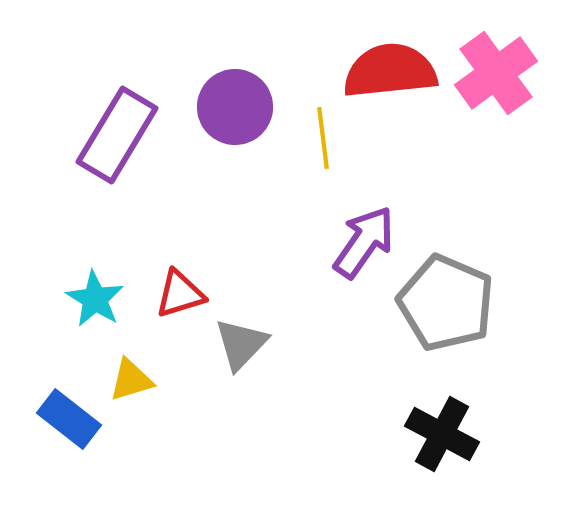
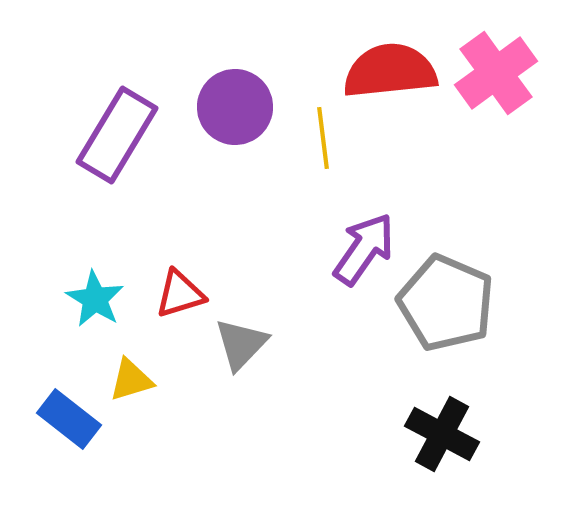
purple arrow: moved 7 px down
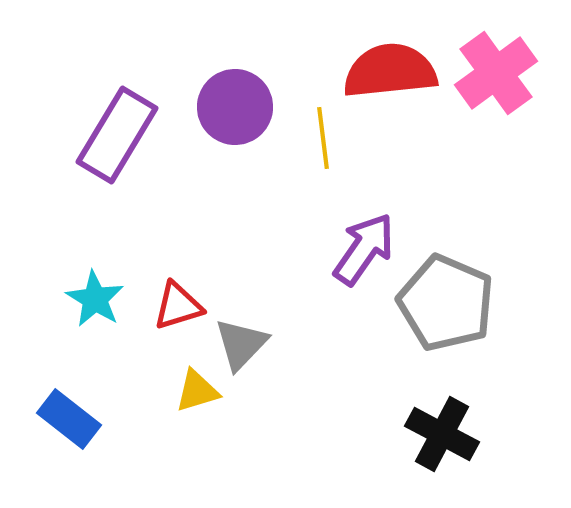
red triangle: moved 2 px left, 12 px down
yellow triangle: moved 66 px right, 11 px down
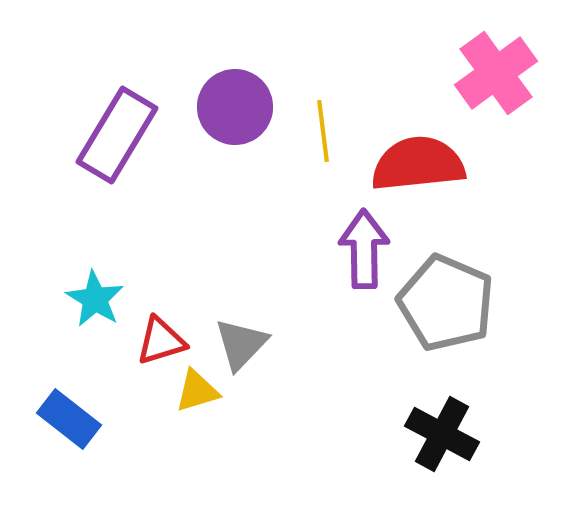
red semicircle: moved 28 px right, 93 px down
yellow line: moved 7 px up
purple arrow: rotated 36 degrees counterclockwise
red triangle: moved 17 px left, 35 px down
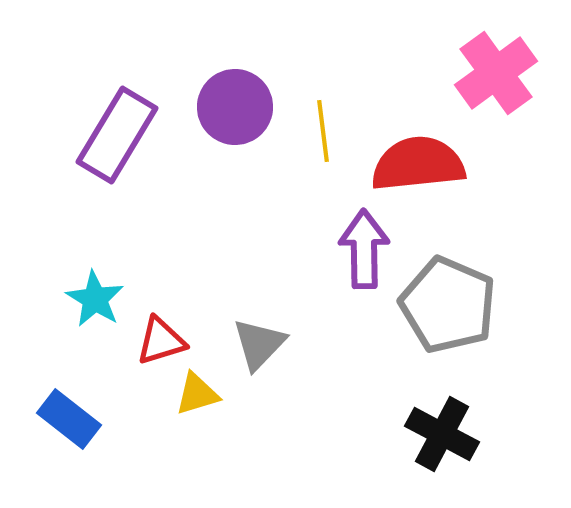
gray pentagon: moved 2 px right, 2 px down
gray triangle: moved 18 px right
yellow triangle: moved 3 px down
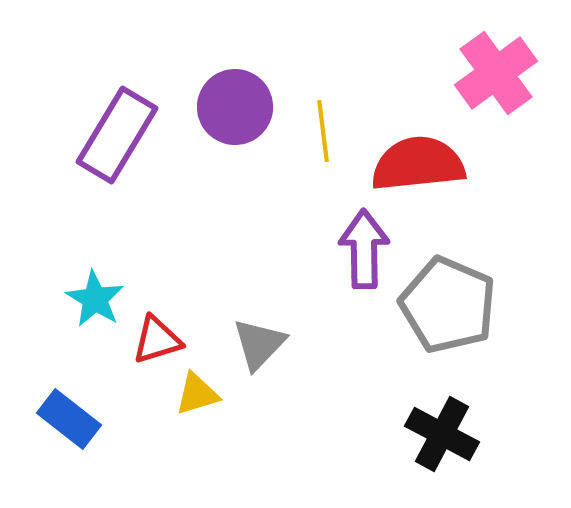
red triangle: moved 4 px left, 1 px up
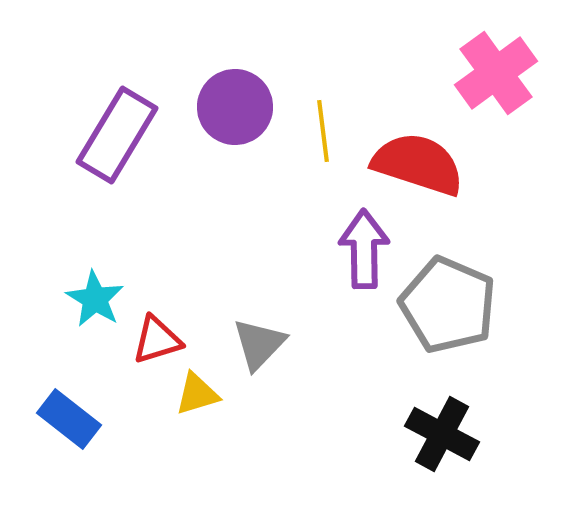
red semicircle: rotated 24 degrees clockwise
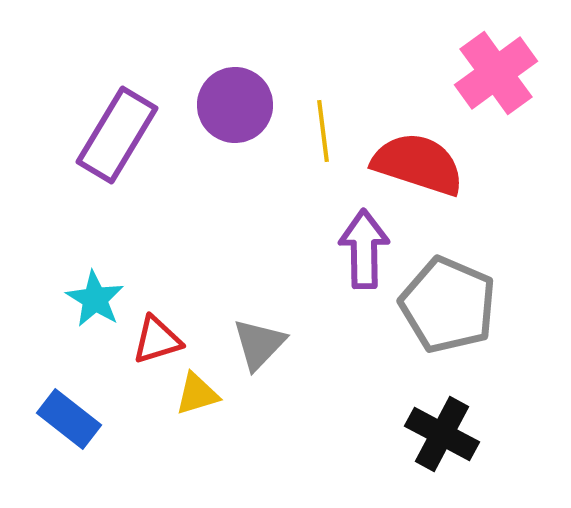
purple circle: moved 2 px up
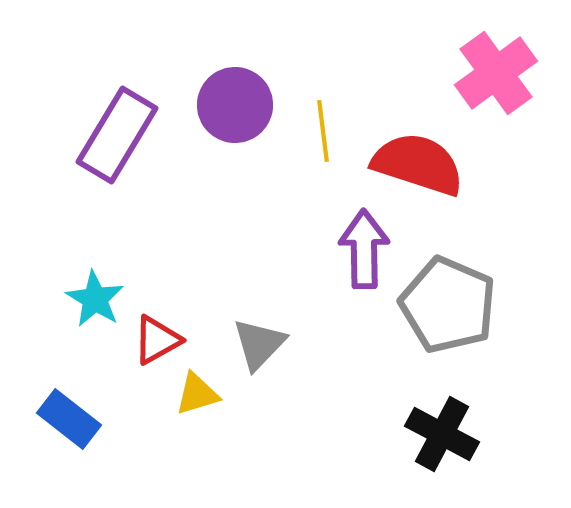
red triangle: rotated 12 degrees counterclockwise
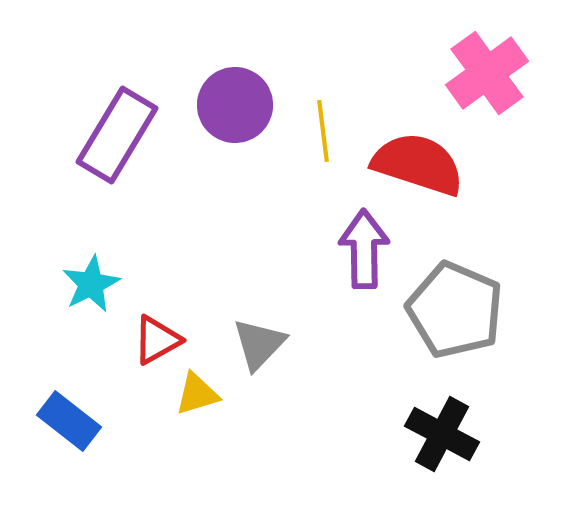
pink cross: moved 9 px left
cyan star: moved 4 px left, 15 px up; rotated 14 degrees clockwise
gray pentagon: moved 7 px right, 5 px down
blue rectangle: moved 2 px down
